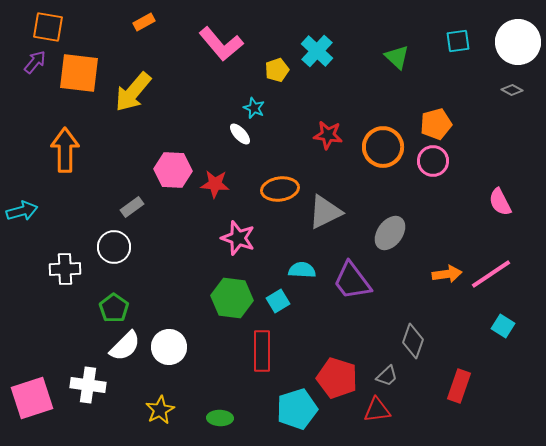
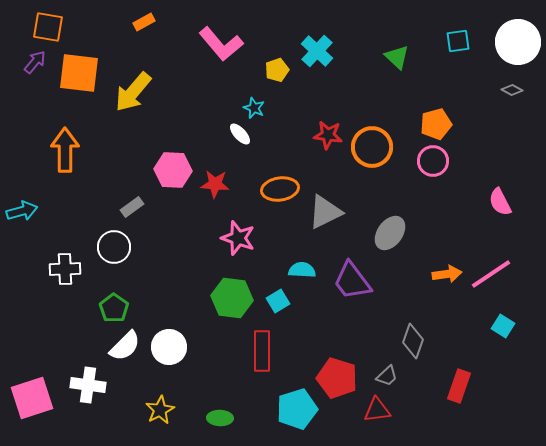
orange circle at (383, 147): moved 11 px left
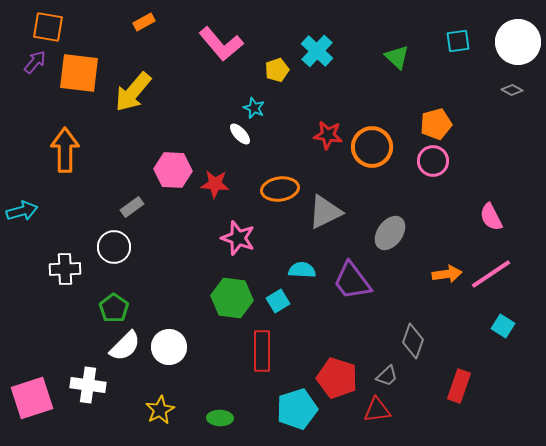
pink semicircle at (500, 202): moved 9 px left, 15 px down
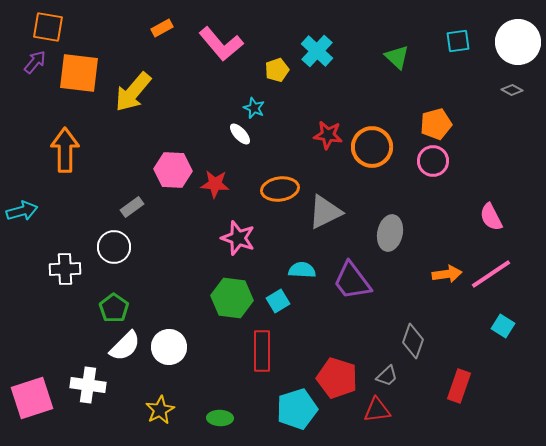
orange rectangle at (144, 22): moved 18 px right, 6 px down
gray ellipse at (390, 233): rotated 24 degrees counterclockwise
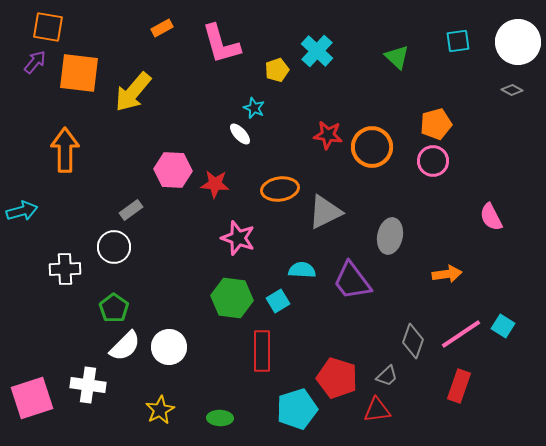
pink L-shape at (221, 44): rotated 24 degrees clockwise
gray rectangle at (132, 207): moved 1 px left, 3 px down
gray ellipse at (390, 233): moved 3 px down
pink line at (491, 274): moved 30 px left, 60 px down
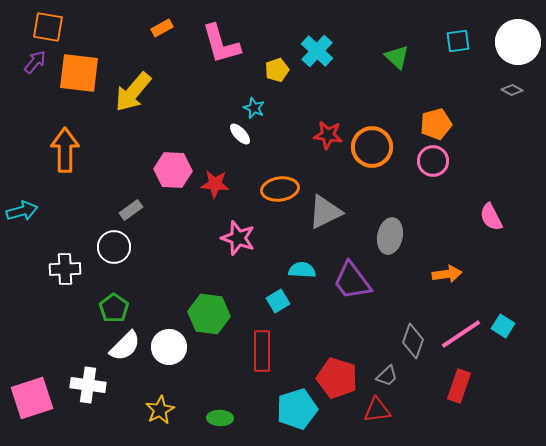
green hexagon at (232, 298): moved 23 px left, 16 px down
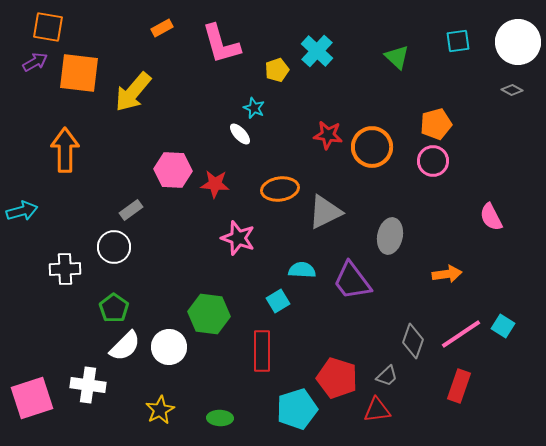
purple arrow at (35, 62): rotated 20 degrees clockwise
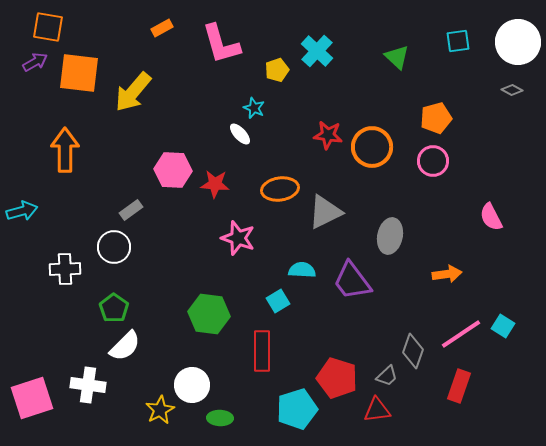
orange pentagon at (436, 124): moved 6 px up
gray diamond at (413, 341): moved 10 px down
white circle at (169, 347): moved 23 px right, 38 px down
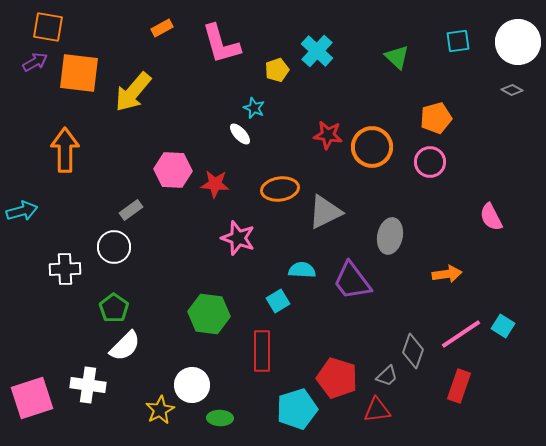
pink circle at (433, 161): moved 3 px left, 1 px down
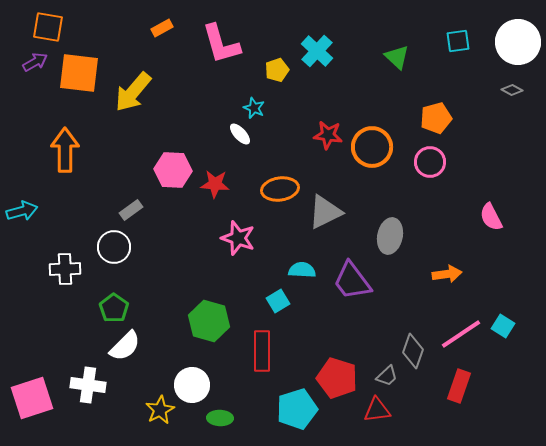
green hexagon at (209, 314): moved 7 px down; rotated 9 degrees clockwise
